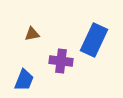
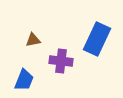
brown triangle: moved 1 px right, 6 px down
blue rectangle: moved 3 px right, 1 px up
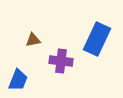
blue trapezoid: moved 6 px left
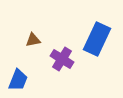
purple cross: moved 1 px right, 2 px up; rotated 25 degrees clockwise
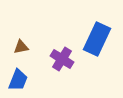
brown triangle: moved 12 px left, 7 px down
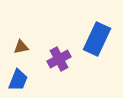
purple cross: moved 3 px left; rotated 30 degrees clockwise
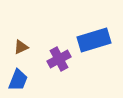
blue rectangle: moved 3 px left, 1 px down; rotated 48 degrees clockwise
brown triangle: rotated 14 degrees counterclockwise
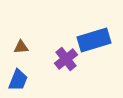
brown triangle: rotated 21 degrees clockwise
purple cross: moved 7 px right; rotated 10 degrees counterclockwise
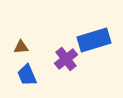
blue trapezoid: moved 9 px right, 5 px up; rotated 135 degrees clockwise
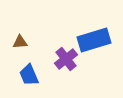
brown triangle: moved 1 px left, 5 px up
blue trapezoid: moved 2 px right
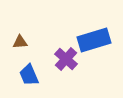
purple cross: rotated 10 degrees counterclockwise
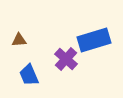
brown triangle: moved 1 px left, 2 px up
